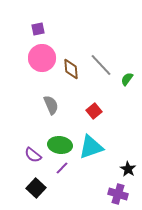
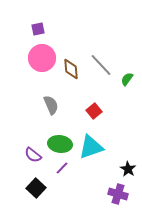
green ellipse: moved 1 px up
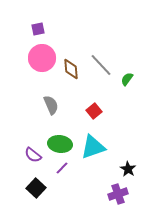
cyan triangle: moved 2 px right
purple cross: rotated 36 degrees counterclockwise
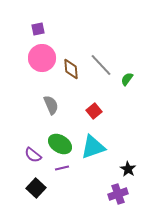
green ellipse: rotated 25 degrees clockwise
purple line: rotated 32 degrees clockwise
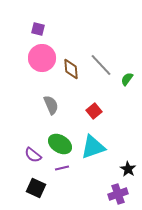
purple square: rotated 24 degrees clockwise
black square: rotated 18 degrees counterclockwise
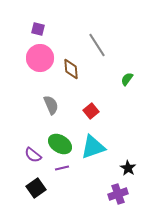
pink circle: moved 2 px left
gray line: moved 4 px left, 20 px up; rotated 10 degrees clockwise
red square: moved 3 px left
black star: moved 1 px up
black square: rotated 30 degrees clockwise
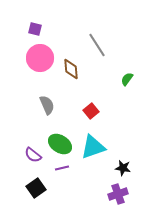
purple square: moved 3 px left
gray semicircle: moved 4 px left
black star: moved 5 px left; rotated 21 degrees counterclockwise
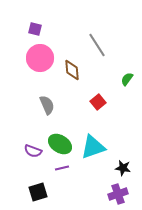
brown diamond: moved 1 px right, 1 px down
red square: moved 7 px right, 9 px up
purple semicircle: moved 4 px up; rotated 18 degrees counterclockwise
black square: moved 2 px right, 4 px down; rotated 18 degrees clockwise
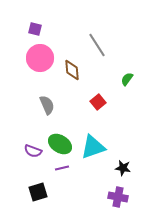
purple cross: moved 3 px down; rotated 30 degrees clockwise
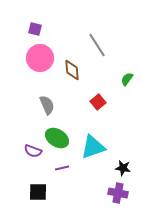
green ellipse: moved 3 px left, 6 px up
black square: rotated 18 degrees clockwise
purple cross: moved 4 px up
